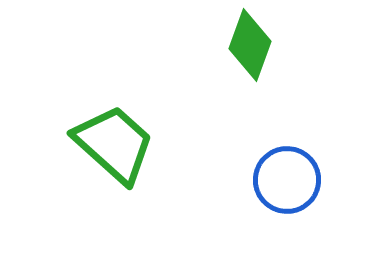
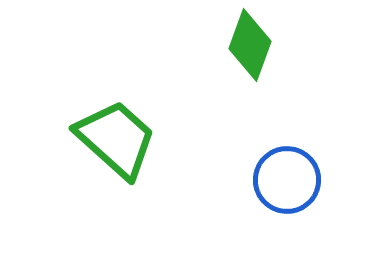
green trapezoid: moved 2 px right, 5 px up
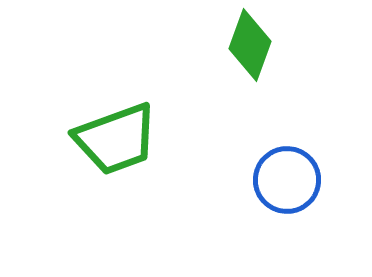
green trapezoid: rotated 118 degrees clockwise
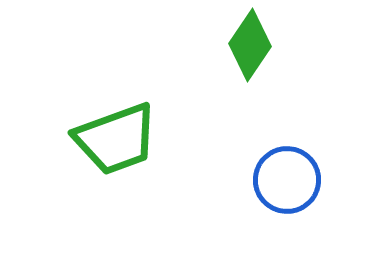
green diamond: rotated 14 degrees clockwise
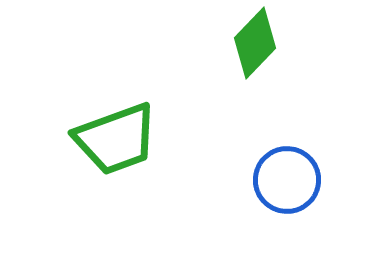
green diamond: moved 5 px right, 2 px up; rotated 10 degrees clockwise
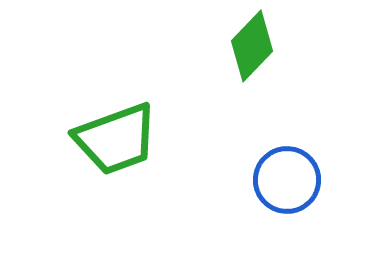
green diamond: moved 3 px left, 3 px down
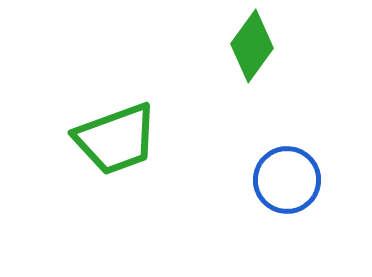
green diamond: rotated 8 degrees counterclockwise
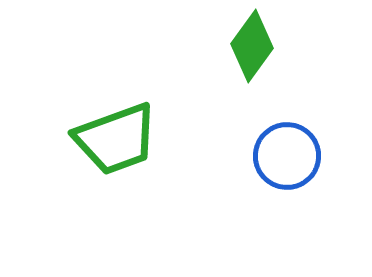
blue circle: moved 24 px up
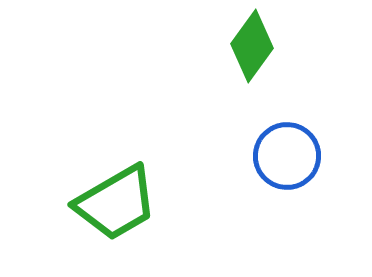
green trapezoid: moved 64 px down; rotated 10 degrees counterclockwise
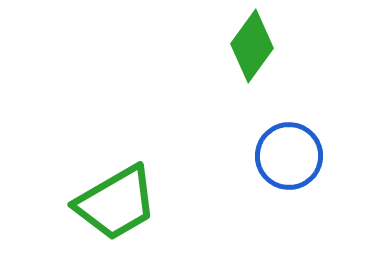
blue circle: moved 2 px right
